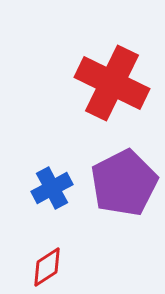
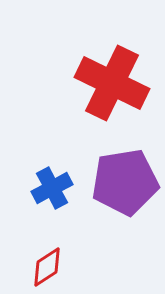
purple pentagon: moved 1 px right, 1 px up; rotated 18 degrees clockwise
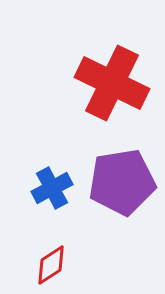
purple pentagon: moved 3 px left
red diamond: moved 4 px right, 2 px up
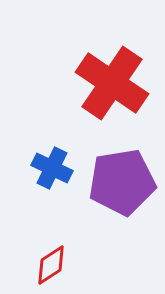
red cross: rotated 8 degrees clockwise
blue cross: moved 20 px up; rotated 36 degrees counterclockwise
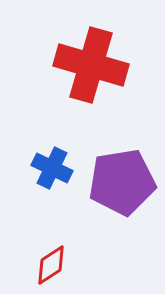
red cross: moved 21 px left, 18 px up; rotated 18 degrees counterclockwise
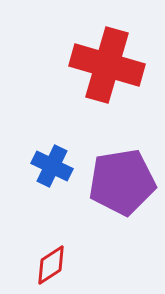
red cross: moved 16 px right
blue cross: moved 2 px up
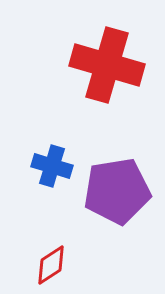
blue cross: rotated 9 degrees counterclockwise
purple pentagon: moved 5 px left, 9 px down
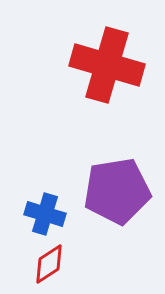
blue cross: moved 7 px left, 48 px down
red diamond: moved 2 px left, 1 px up
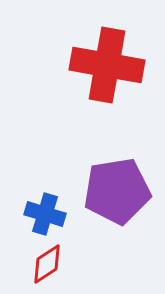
red cross: rotated 6 degrees counterclockwise
red diamond: moved 2 px left
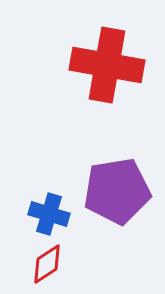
blue cross: moved 4 px right
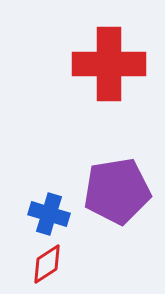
red cross: moved 2 px right, 1 px up; rotated 10 degrees counterclockwise
